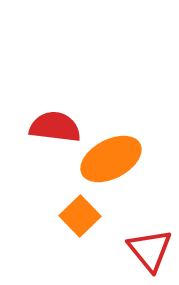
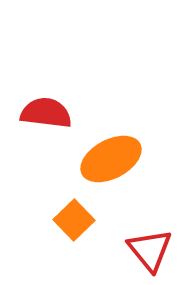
red semicircle: moved 9 px left, 14 px up
orange square: moved 6 px left, 4 px down
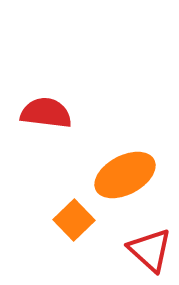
orange ellipse: moved 14 px right, 16 px down
red triangle: rotated 9 degrees counterclockwise
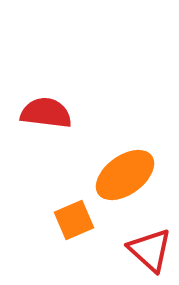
orange ellipse: rotated 8 degrees counterclockwise
orange square: rotated 21 degrees clockwise
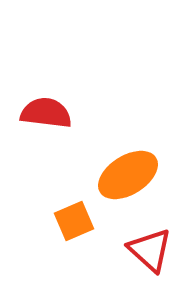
orange ellipse: moved 3 px right; rotated 4 degrees clockwise
orange square: moved 1 px down
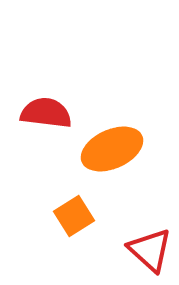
orange ellipse: moved 16 px left, 26 px up; rotated 8 degrees clockwise
orange square: moved 5 px up; rotated 9 degrees counterclockwise
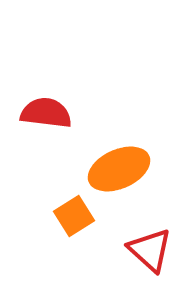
orange ellipse: moved 7 px right, 20 px down
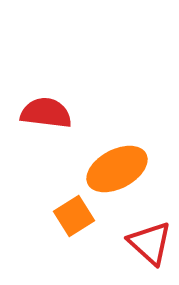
orange ellipse: moved 2 px left; rotated 4 degrees counterclockwise
red triangle: moved 7 px up
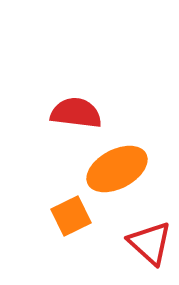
red semicircle: moved 30 px right
orange square: moved 3 px left; rotated 6 degrees clockwise
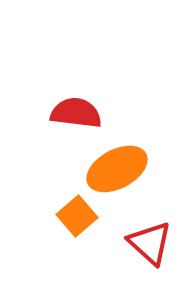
orange square: moved 6 px right; rotated 15 degrees counterclockwise
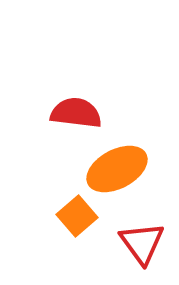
red triangle: moved 8 px left; rotated 12 degrees clockwise
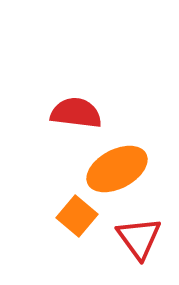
orange square: rotated 9 degrees counterclockwise
red triangle: moved 3 px left, 5 px up
